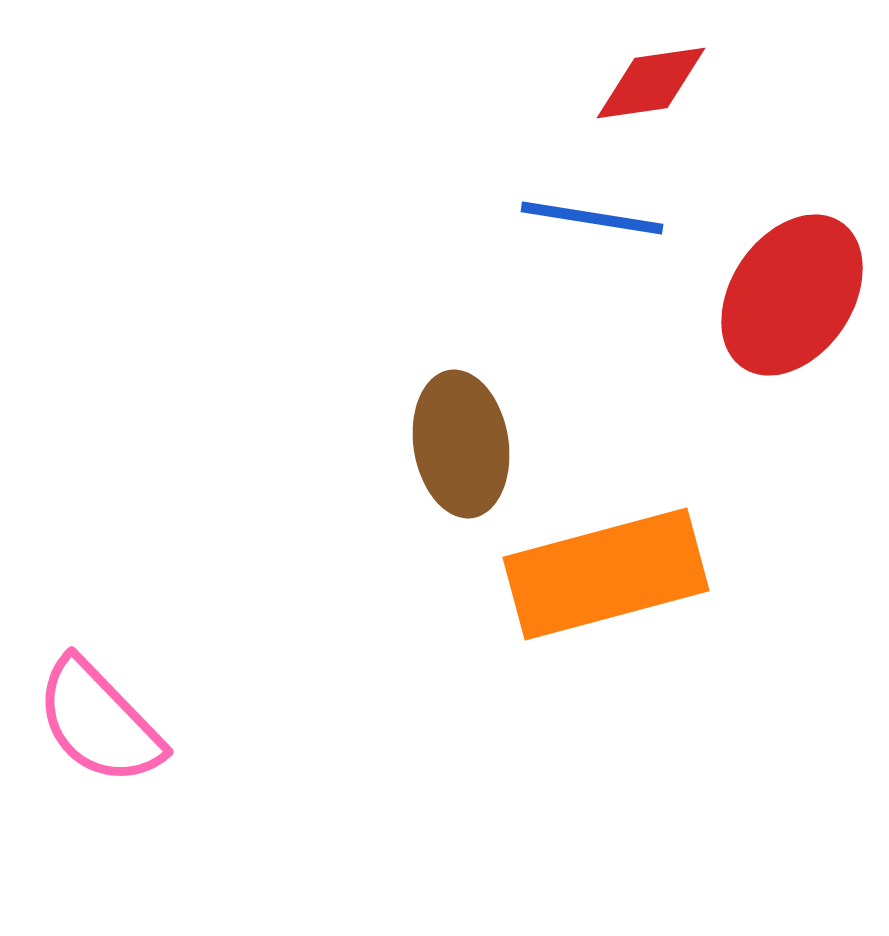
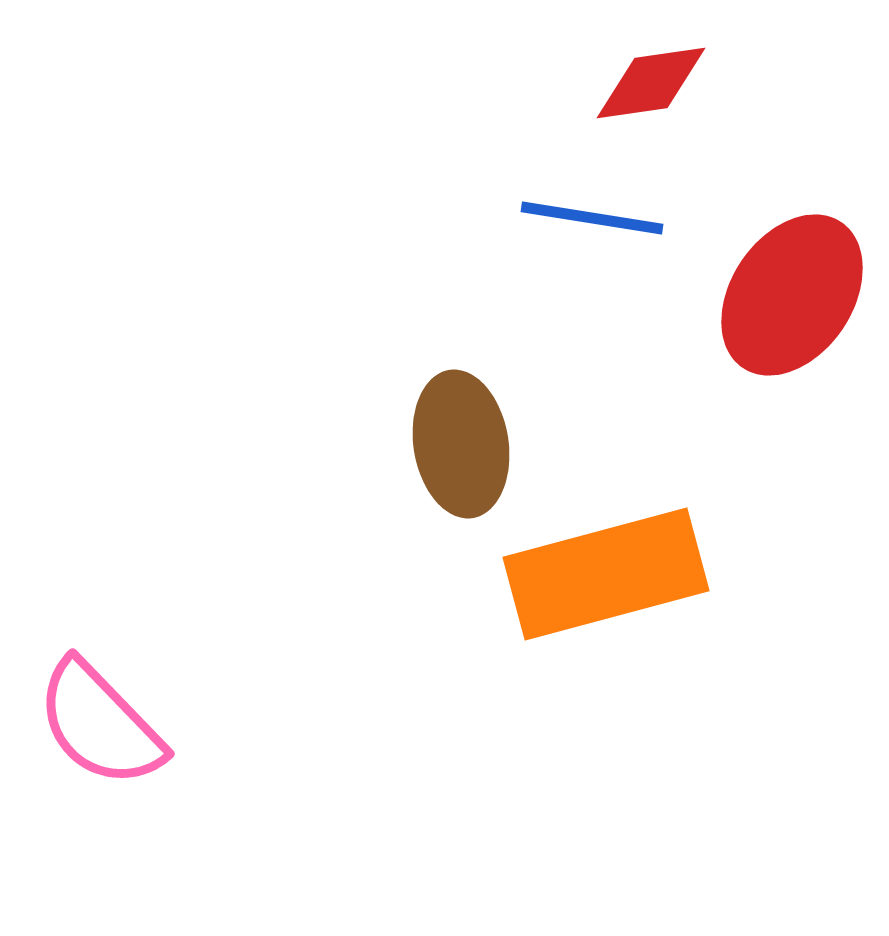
pink semicircle: moved 1 px right, 2 px down
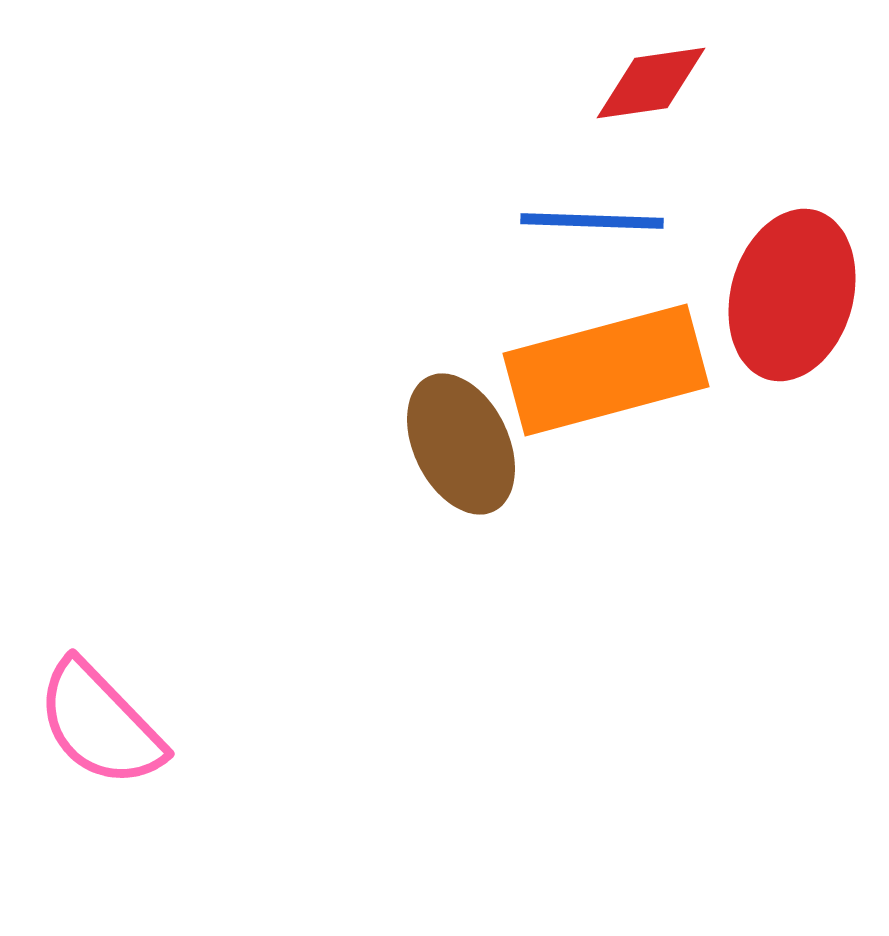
blue line: moved 3 px down; rotated 7 degrees counterclockwise
red ellipse: rotated 18 degrees counterclockwise
brown ellipse: rotated 17 degrees counterclockwise
orange rectangle: moved 204 px up
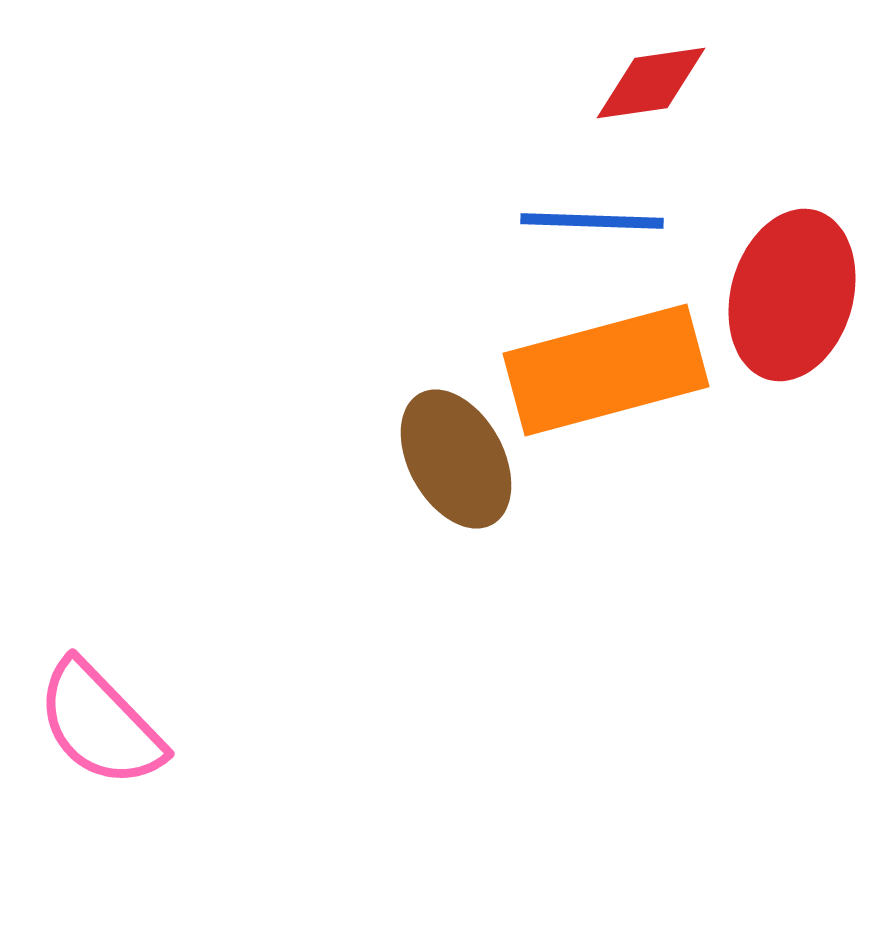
brown ellipse: moved 5 px left, 15 px down; rotated 3 degrees counterclockwise
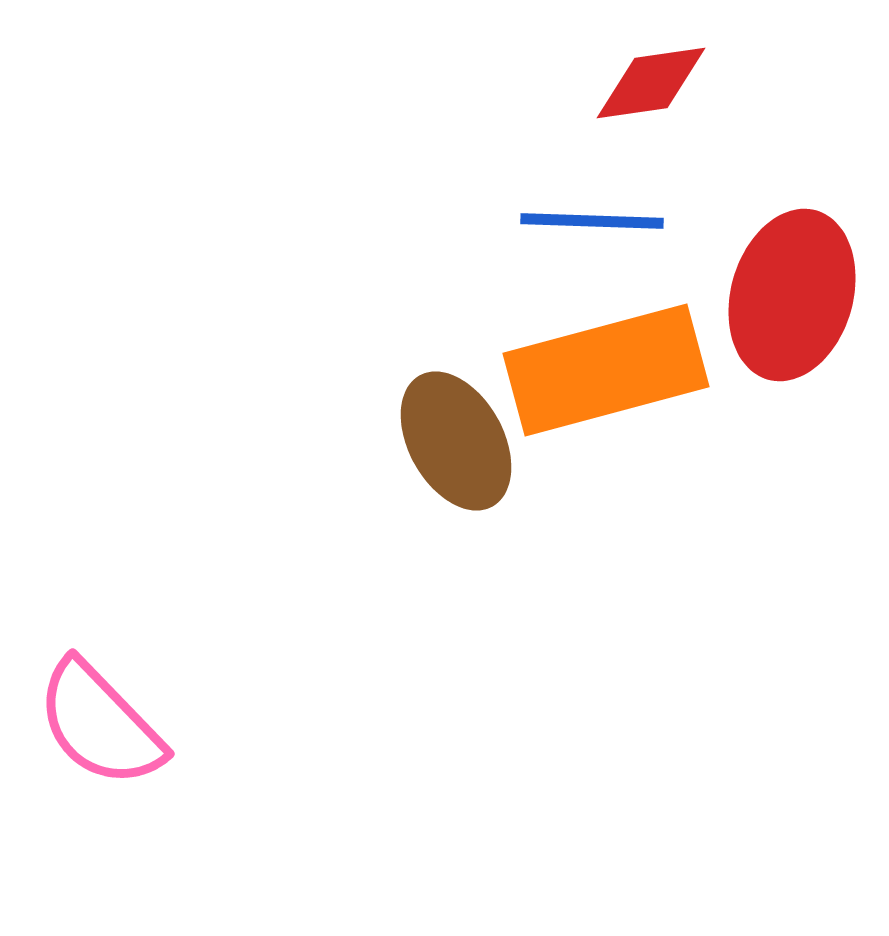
brown ellipse: moved 18 px up
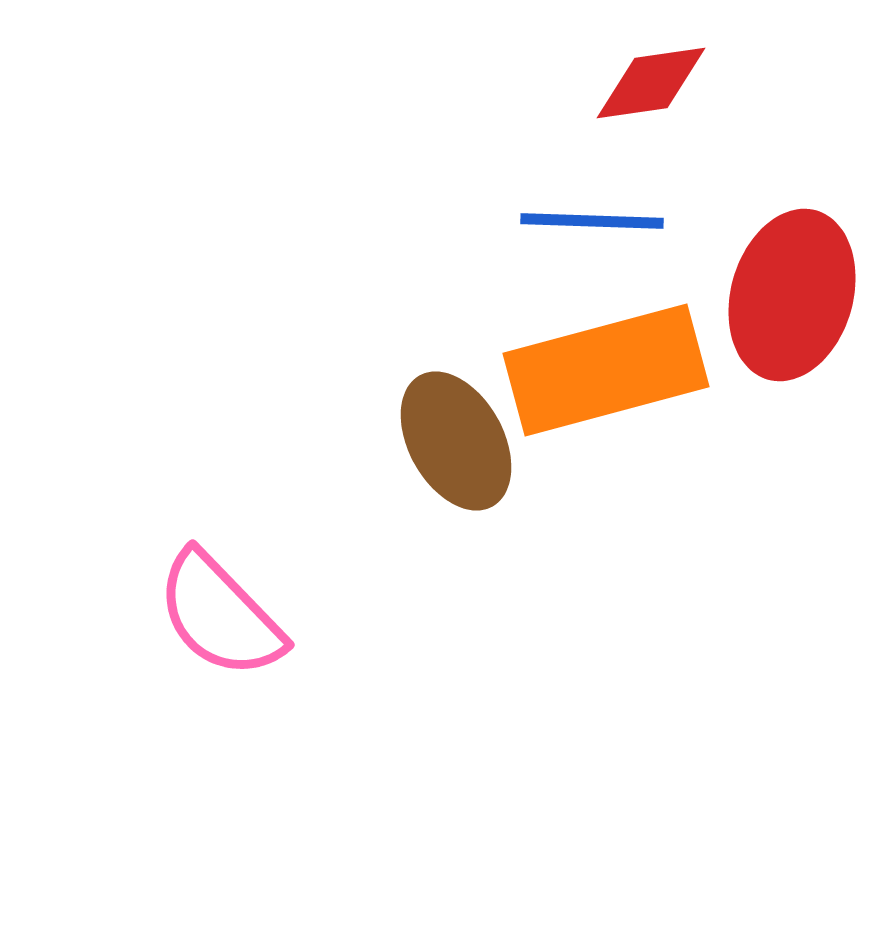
pink semicircle: moved 120 px right, 109 px up
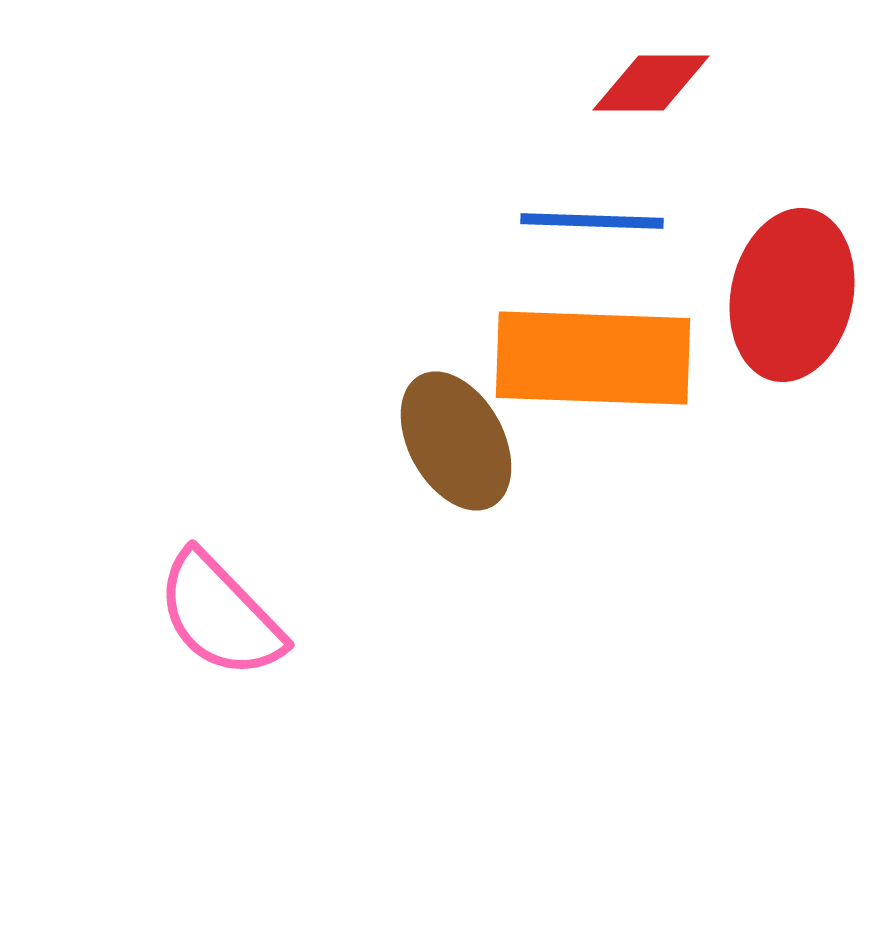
red diamond: rotated 8 degrees clockwise
red ellipse: rotated 4 degrees counterclockwise
orange rectangle: moved 13 px left, 12 px up; rotated 17 degrees clockwise
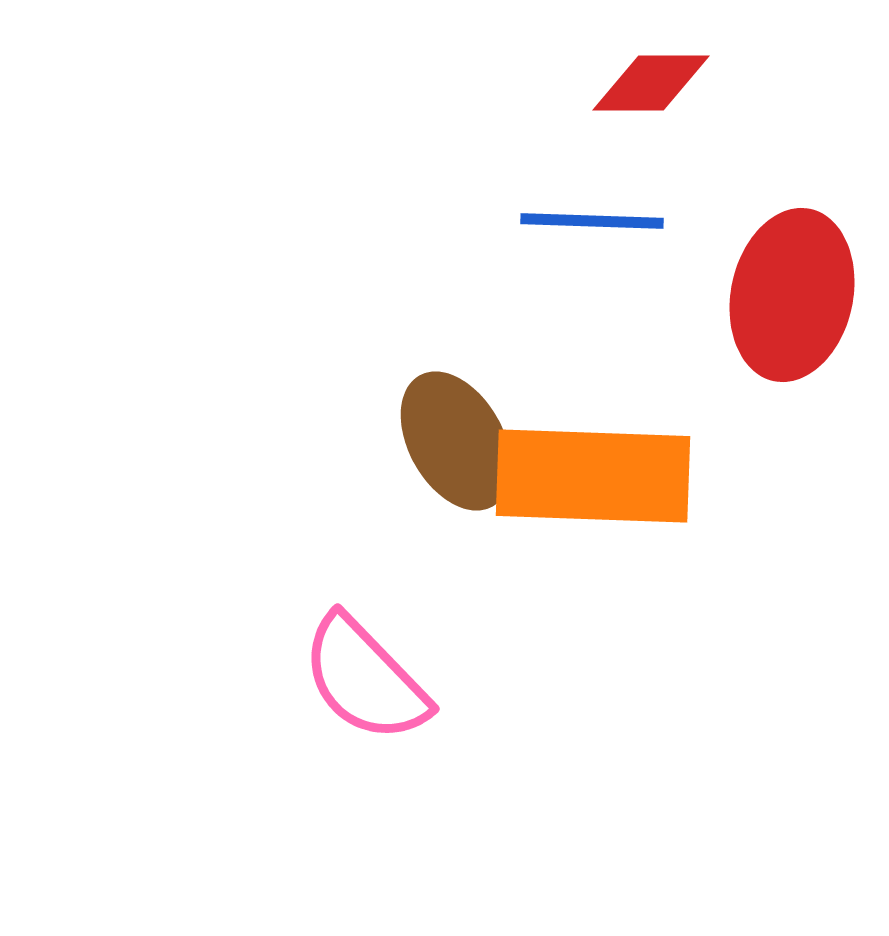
orange rectangle: moved 118 px down
pink semicircle: moved 145 px right, 64 px down
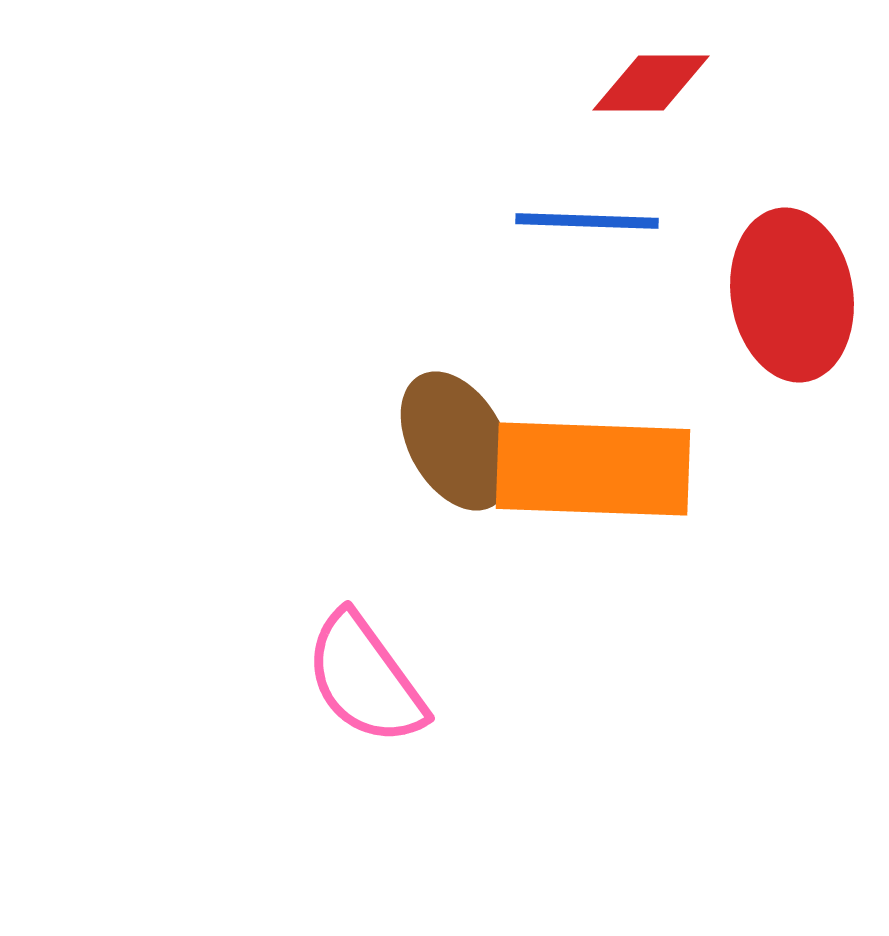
blue line: moved 5 px left
red ellipse: rotated 21 degrees counterclockwise
orange rectangle: moved 7 px up
pink semicircle: rotated 8 degrees clockwise
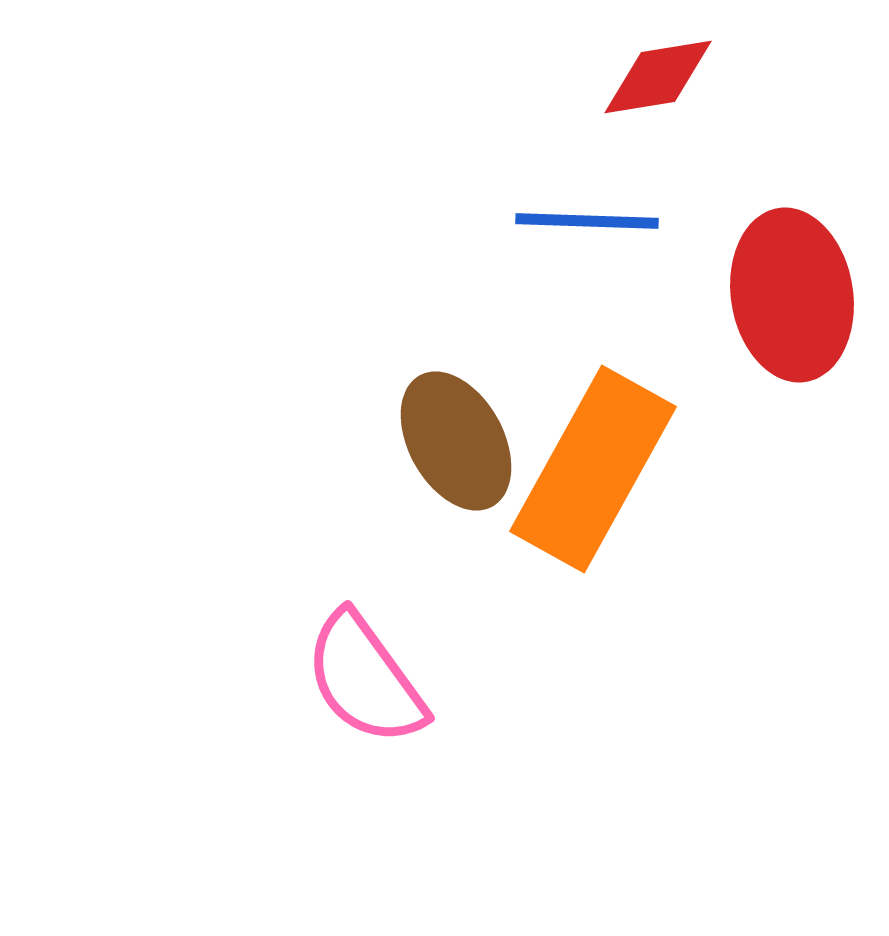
red diamond: moved 7 px right, 6 px up; rotated 9 degrees counterclockwise
orange rectangle: rotated 63 degrees counterclockwise
